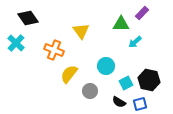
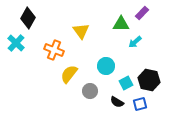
black diamond: rotated 65 degrees clockwise
black semicircle: moved 2 px left
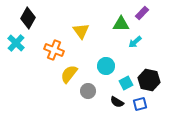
gray circle: moved 2 px left
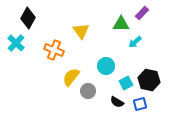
yellow semicircle: moved 2 px right, 3 px down
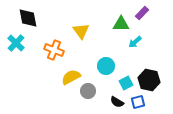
black diamond: rotated 40 degrees counterclockwise
yellow semicircle: rotated 24 degrees clockwise
blue square: moved 2 px left, 2 px up
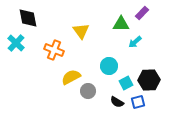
cyan circle: moved 3 px right
black hexagon: rotated 15 degrees counterclockwise
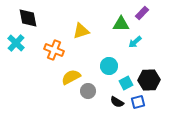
yellow triangle: rotated 48 degrees clockwise
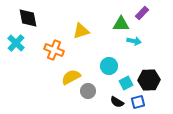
cyan arrow: moved 1 px left, 1 px up; rotated 128 degrees counterclockwise
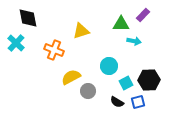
purple rectangle: moved 1 px right, 2 px down
